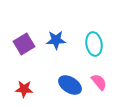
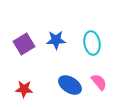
cyan ellipse: moved 2 px left, 1 px up
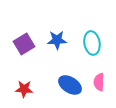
blue star: moved 1 px right
pink semicircle: rotated 138 degrees counterclockwise
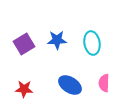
pink semicircle: moved 5 px right, 1 px down
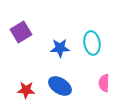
blue star: moved 3 px right, 8 px down
purple square: moved 3 px left, 12 px up
blue ellipse: moved 10 px left, 1 px down
red star: moved 2 px right, 1 px down
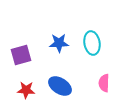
purple square: moved 23 px down; rotated 15 degrees clockwise
blue star: moved 1 px left, 5 px up
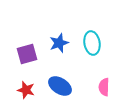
blue star: rotated 18 degrees counterclockwise
purple square: moved 6 px right, 1 px up
pink semicircle: moved 4 px down
red star: rotated 12 degrees clockwise
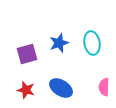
blue ellipse: moved 1 px right, 2 px down
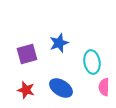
cyan ellipse: moved 19 px down
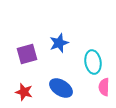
cyan ellipse: moved 1 px right
red star: moved 2 px left, 2 px down
